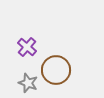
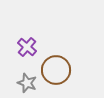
gray star: moved 1 px left
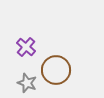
purple cross: moved 1 px left
